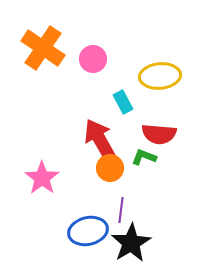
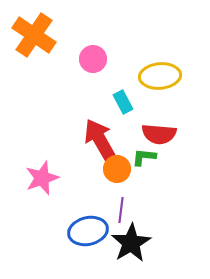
orange cross: moved 9 px left, 13 px up
green L-shape: rotated 15 degrees counterclockwise
orange circle: moved 7 px right, 1 px down
pink star: rotated 16 degrees clockwise
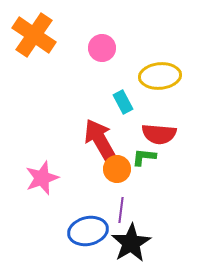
pink circle: moved 9 px right, 11 px up
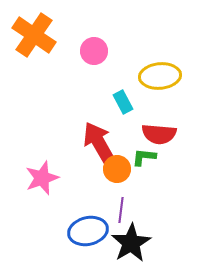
pink circle: moved 8 px left, 3 px down
red arrow: moved 1 px left, 3 px down
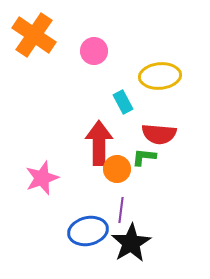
red arrow: rotated 30 degrees clockwise
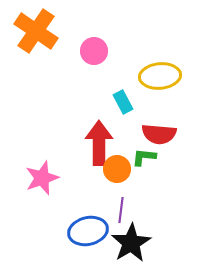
orange cross: moved 2 px right, 4 px up
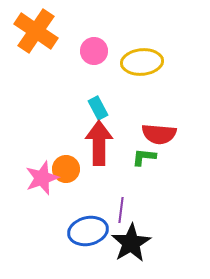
yellow ellipse: moved 18 px left, 14 px up
cyan rectangle: moved 25 px left, 6 px down
orange circle: moved 51 px left
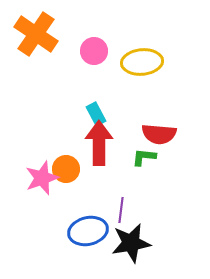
orange cross: moved 3 px down
cyan rectangle: moved 2 px left, 6 px down
black star: rotated 21 degrees clockwise
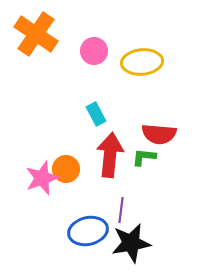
red arrow: moved 11 px right, 12 px down; rotated 6 degrees clockwise
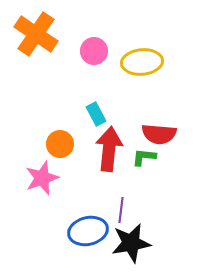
red arrow: moved 1 px left, 6 px up
orange circle: moved 6 px left, 25 px up
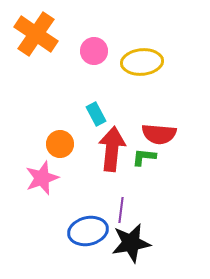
red arrow: moved 3 px right
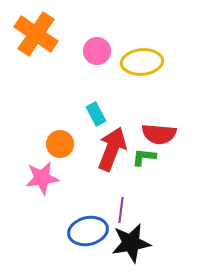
pink circle: moved 3 px right
red arrow: rotated 15 degrees clockwise
pink star: rotated 12 degrees clockwise
